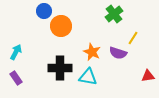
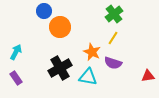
orange circle: moved 1 px left, 1 px down
yellow line: moved 20 px left
purple semicircle: moved 5 px left, 10 px down
black cross: rotated 30 degrees counterclockwise
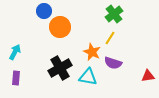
yellow line: moved 3 px left
cyan arrow: moved 1 px left
purple rectangle: rotated 40 degrees clockwise
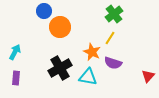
red triangle: rotated 40 degrees counterclockwise
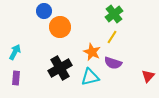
yellow line: moved 2 px right, 1 px up
cyan triangle: moved 2 px right; rotated 24 degrees counterclockwise
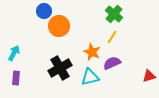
green cross: rotated 12 degrees counterclockwise
orange circle: moved 1 px left, 1 px up
cyan arrow: moved 1 px left, 1 px down
purple semicircle: moved 1 px left; rotated 138 degrees clockwise
red triangle: moved 1 px right; rotated 32 degrees clockwise
